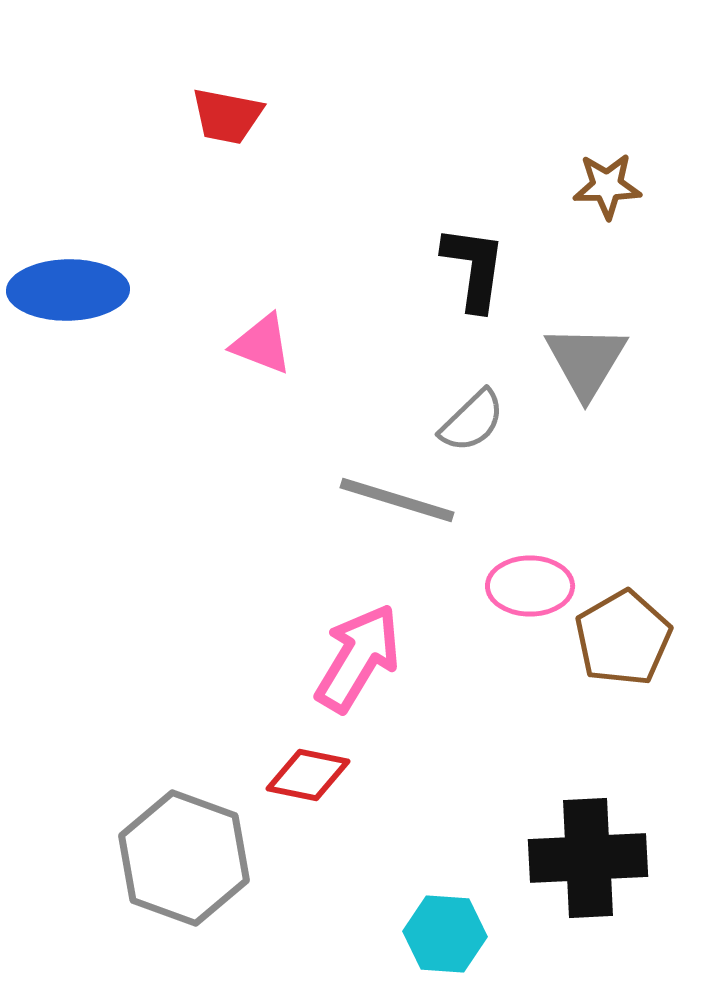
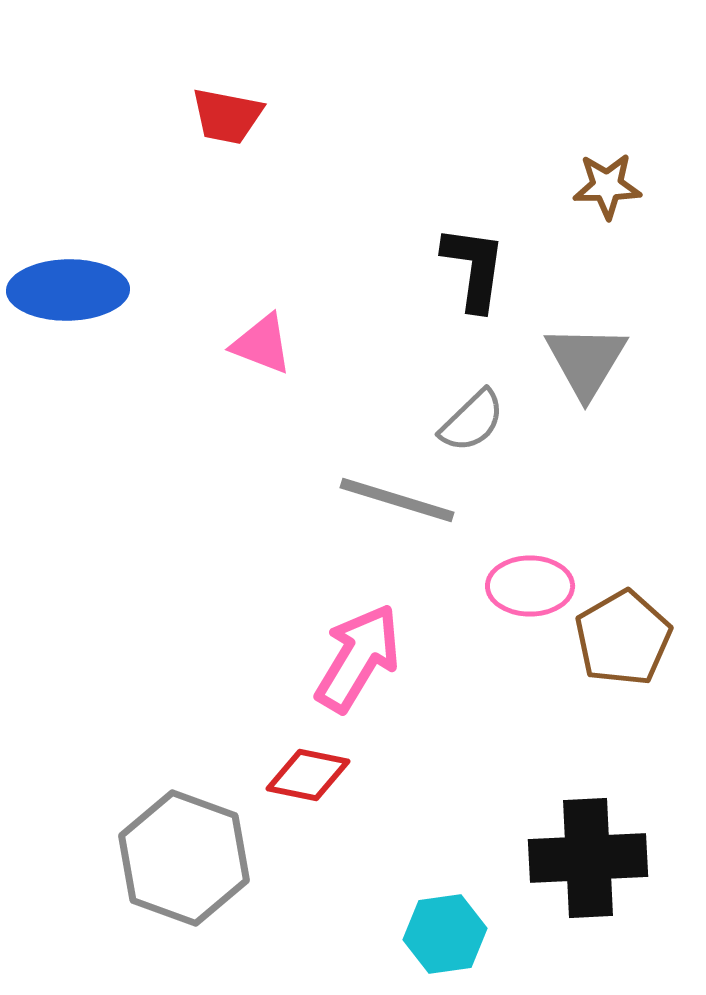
cyan hexagon: rotated 12 degrees counterclockwise
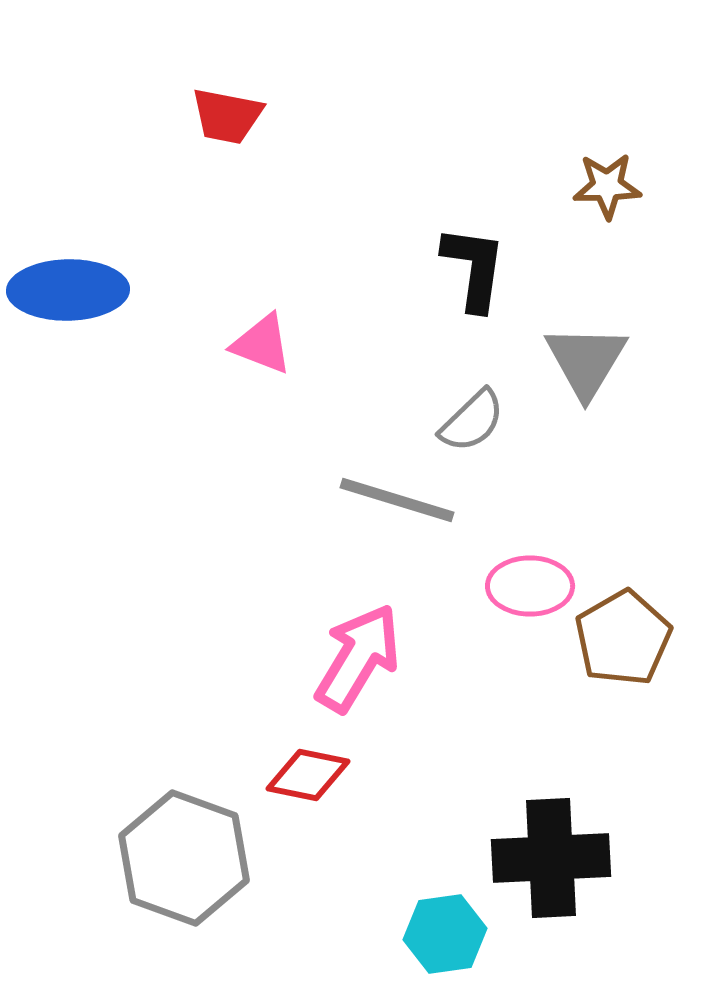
black cross: moved 37 px left
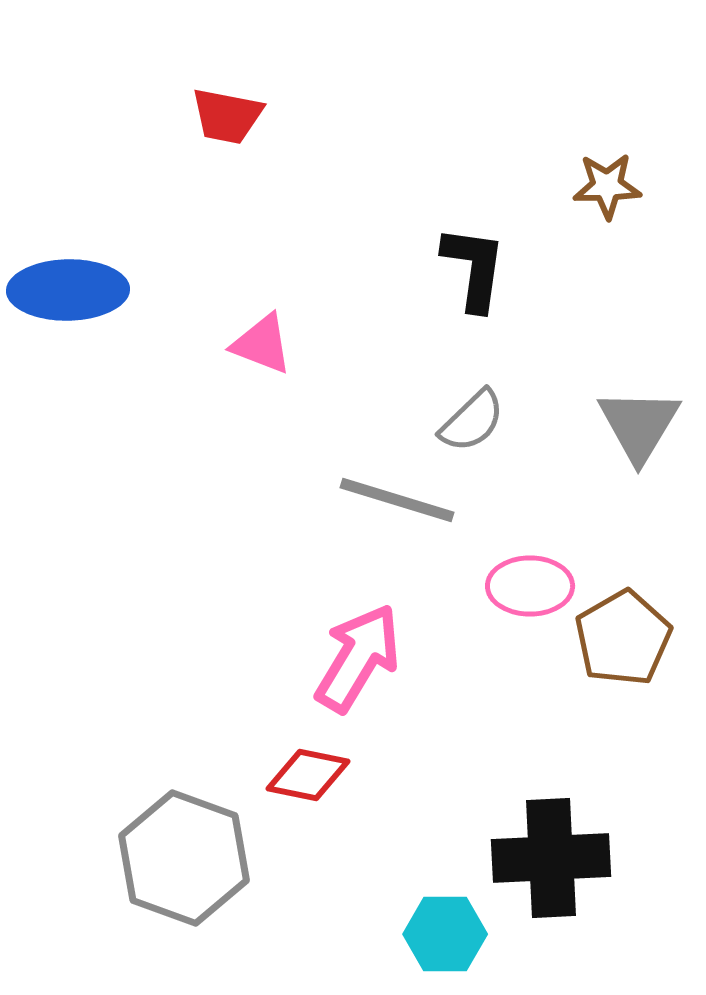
gray triangle: moved 53 px right, 64 px down
cyan hexagon: rotated 8 degrees clockwise
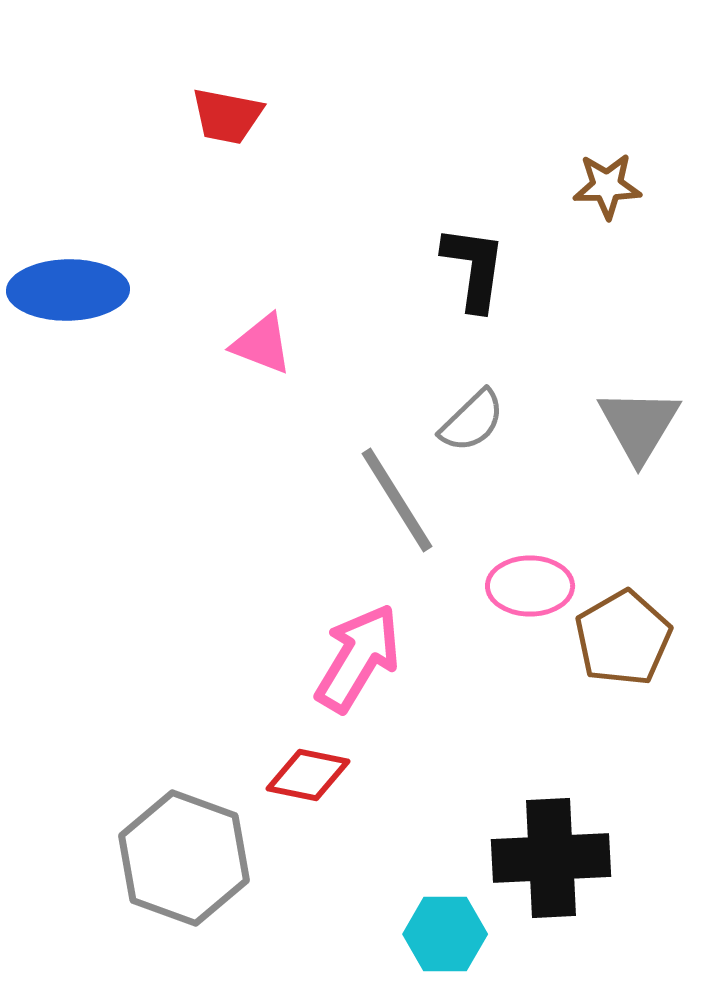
gray line: rotated 41 degrees clockwise
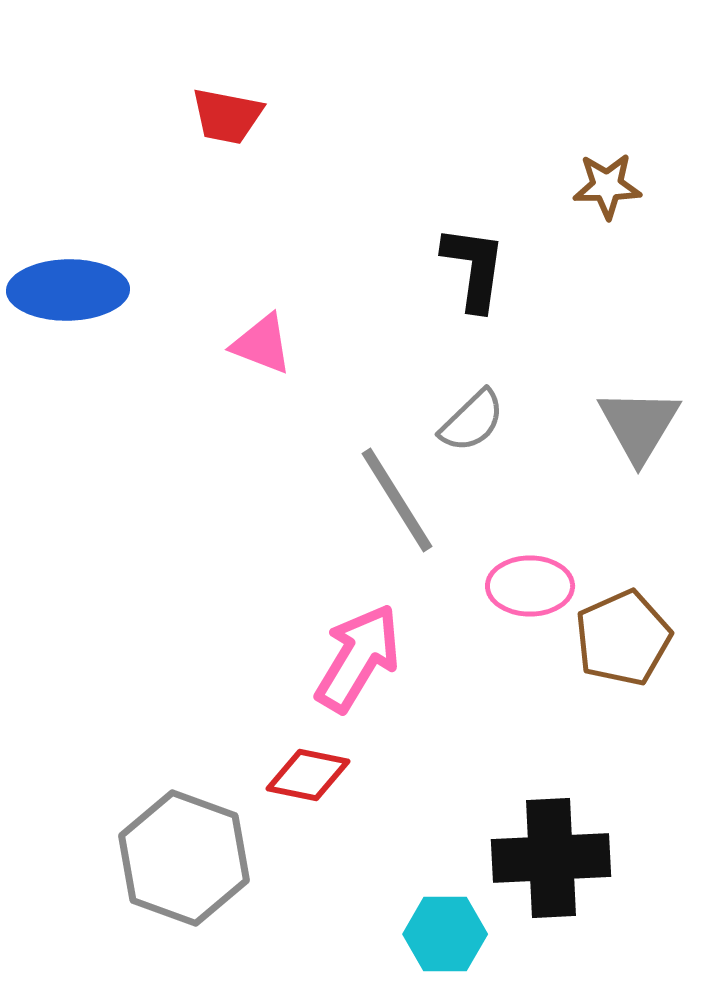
brown pentagon: rotated 6 degrees clockwise
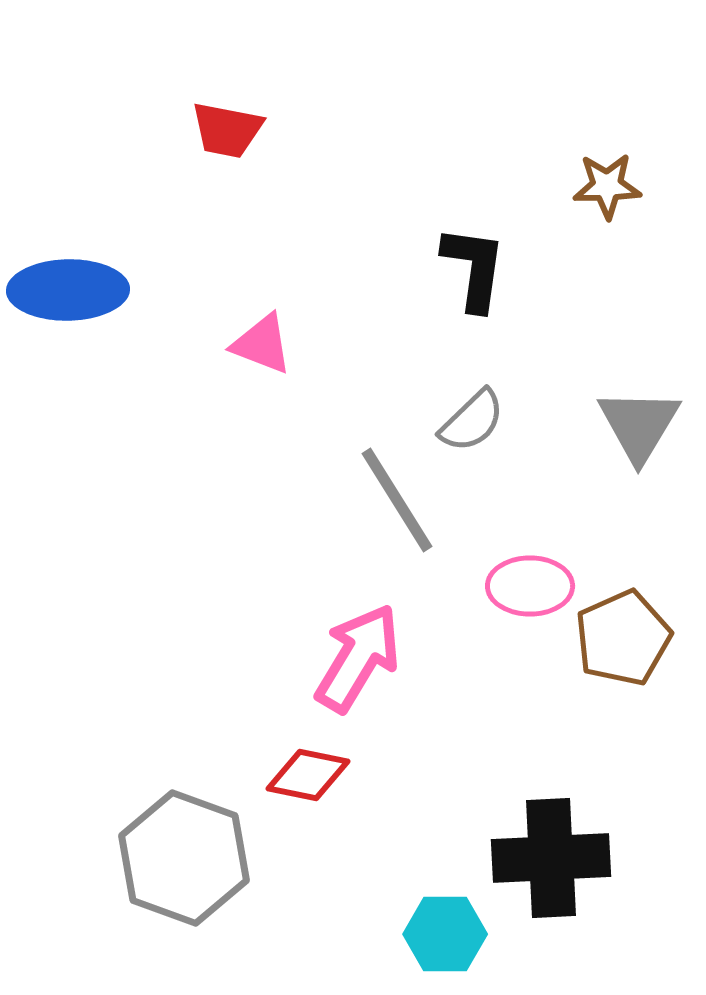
red trapezoid: moved 14 px down
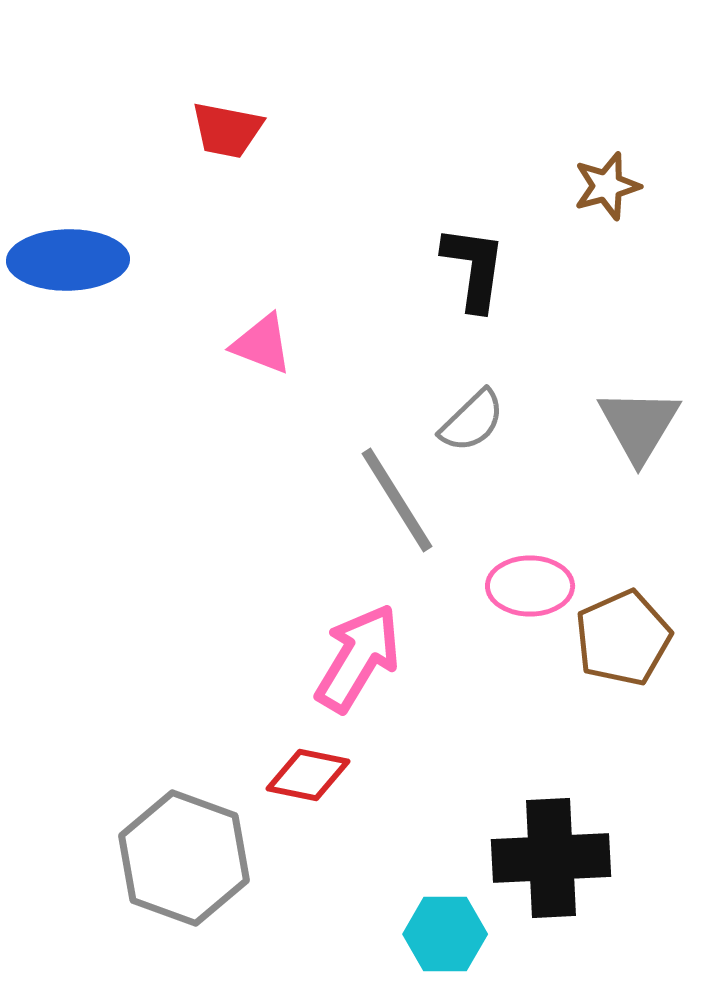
brown star: rotated 14 degrees counterclockwise
blue ellipse: moved 30 px up
